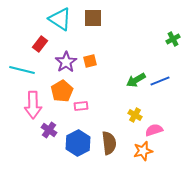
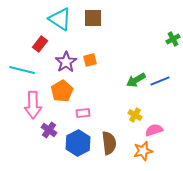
orange square: moved 1 px up
pink rectangle: moved 2 px right, 7 px down
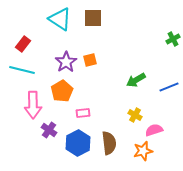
red rectangle: moved 17 px left
blue line: moved 9 px right, 6 px down
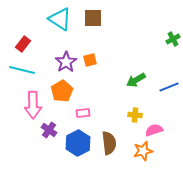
yellow cross: rotated 24 degrees counterclockwise
